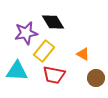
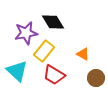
cyan triangle: rotated 40 degrees clockwise
red trapezoid: rotated 20 degrees clockwise
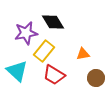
orange triangle: rotated 40 degrees counterclockwise
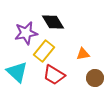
cyan triangle: moved 1 px down
brown circle: moved 1 px left
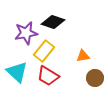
black diamond: rotated 40 degrees counterclockwise
orange triangle: moved 2 px down
red trapezoid: moved 6 px left, 1 px down
